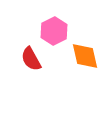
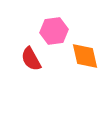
pink hexagon: rotated 20 degrees clockwise
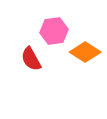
orange diamond: moved 4 px up; rotated 44 degrees counterclockwise
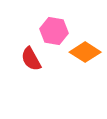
pink hexagon: rotated 16 degrees clockwise
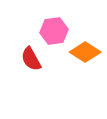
pink hexagon: rotated 16 degrees counterclockwise
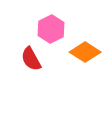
pink hexagon: moved 3 px left, 2 px up; rotated 20 degrees counterclockwise
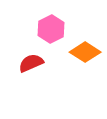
red semicircle: moved 4 px down; rotated 95 degrees clockwise
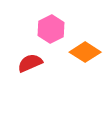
red semicircle: moved 1 px left
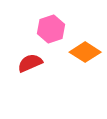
pink hexagon: rotated 8 degrees clockwise
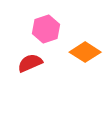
pink hexagon: moved 5 px left
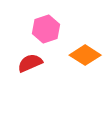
orange diamond: moved 3 px down
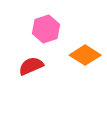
red semicircle: moved 1 px right, 3 px down
